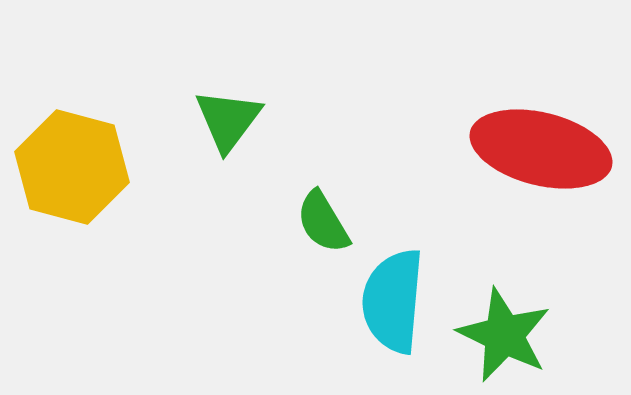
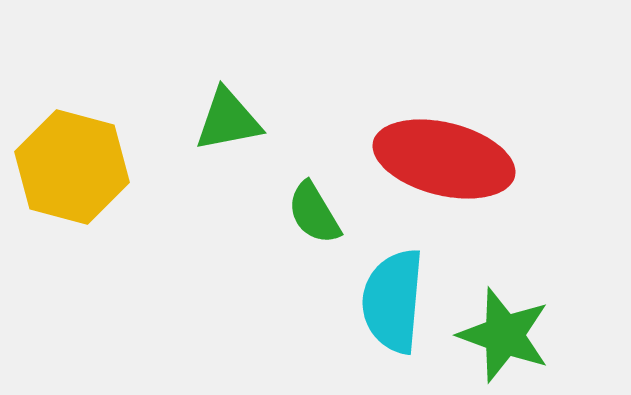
green triangle: rotated 42 degrees clockwise
red ellipse: moved 97 px left, 10 px down
green semicircle: moved 9 px left, 9 px up
green star: rotated 6 degrees counterclockwise
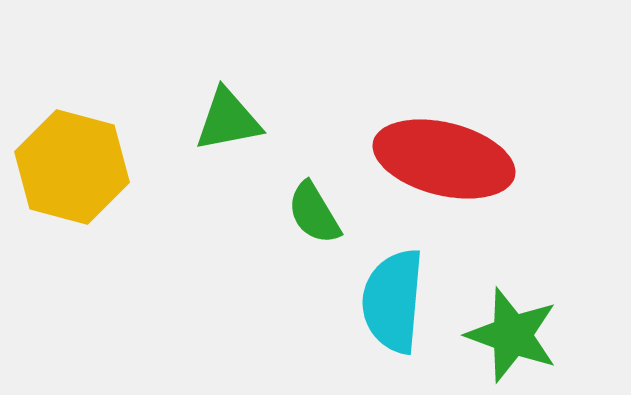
green star: moved 8 px right
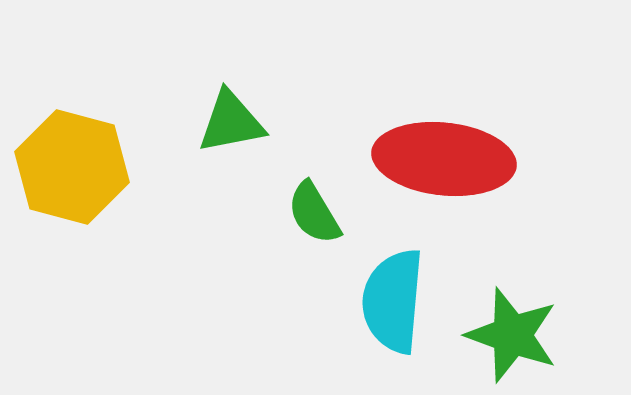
green triangle: moved 3 px right, 2 px down
red ellipse: rotated 8 degrees counterclockwise
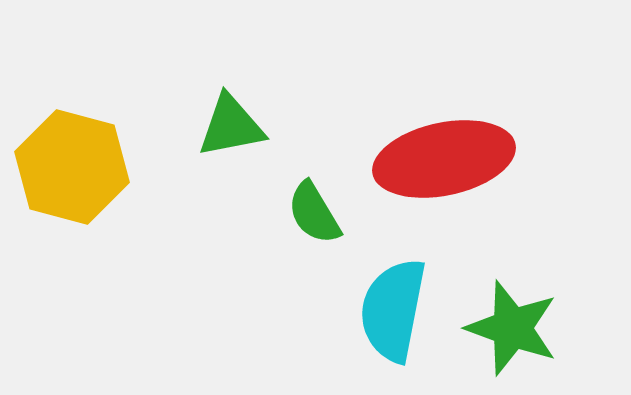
green triangle: moved 4 px down
red ellipse: rotated 18 degrees counterclockwise
cyan semicircle: moved 9 px down; rotated 6 degrees clockwise
green star: moved 7 px up
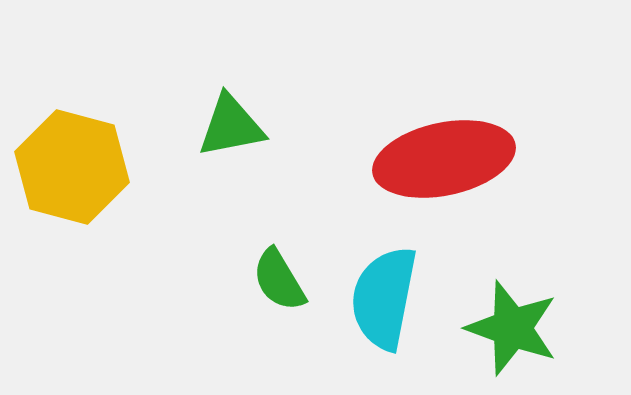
green semicircle: moved 35 px left, 67 px down
cyan semicircle: moved 9 px left, 12 px up
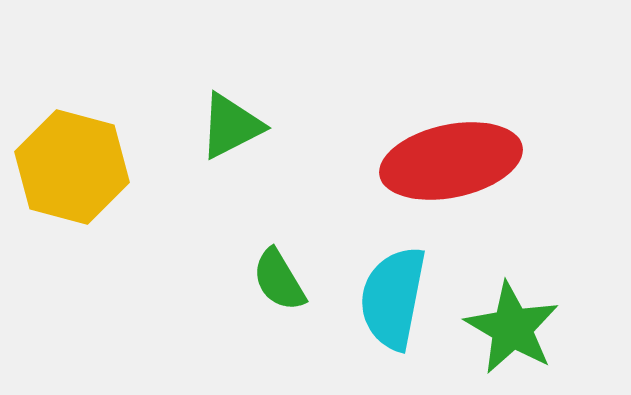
green triangle: rotated 16 degrees counterclockwise
red ellipse: moved 7 px right, 2 px down
cyan semicircle: moved 9 px right
green star: rotated 10 degrees clockwise
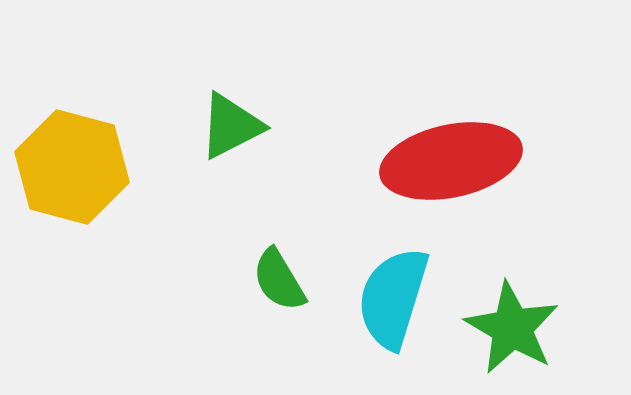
cyan semicircle: rotated 6 degrees clockwise
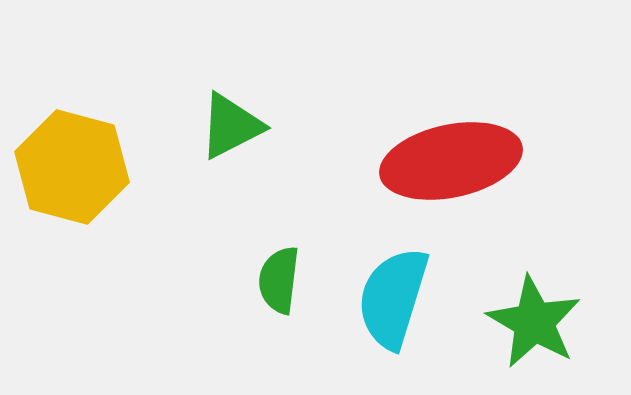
green semicircle: rotated 38 degrees clockwise
green star: moved 22 px right, 6 px up
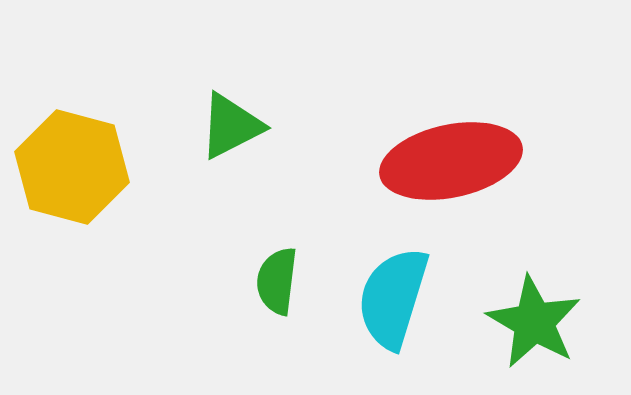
green semicircle: moved 2 px left, 1 px down
